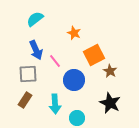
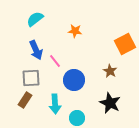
orange star: moved 1 px right, 2 px up; rotated 16 degrees counterclockwise
orange square: moved 31 px right, 11 px up
gray square: moved 3 px right, 4 px down
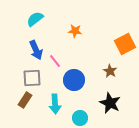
gray square: moved 1 px right
cyan circle: moved 3 px right
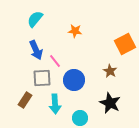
cyan semicircle: rotated 12 degrees counterclockwise
gray square: moved 10 px right
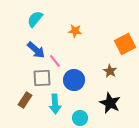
blue arrow: rotated 24 degrees counterclockwise
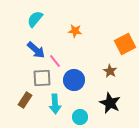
cyan circle: moved 1 px up
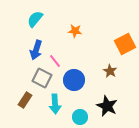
blue arrow: rotated 66 degrees clockwise
gray square: rotated 30 degrees clockwise
black star: moved 3 px left, 3 px down
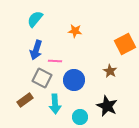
pink line: rotated 48 degrees counterclockwise
brown rectangle: rotated 21 degrees clockwise
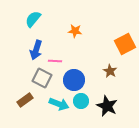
cyan semicircle: moved 2 px left
cyan arrow: moved 4 px right; rotated 66 degrees counterclockwise
cyan circle: moved 1 px right, 16 px up
